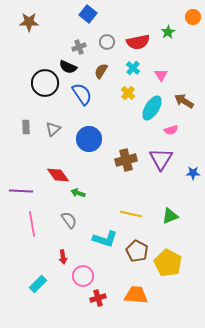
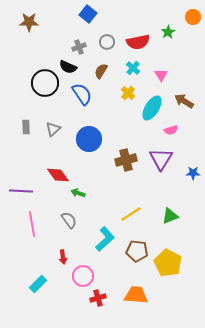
yellow line: rotated 45 degrees counterclockwise
cyan L-shape: rotated 60 degrees counterclockwise
brown pentagon: rotated 20 degrees counterclockwise
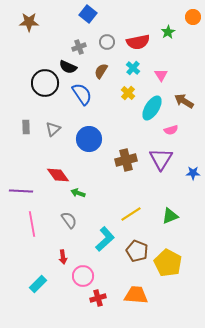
brown pentagon: rotated 15 degrees clockwise
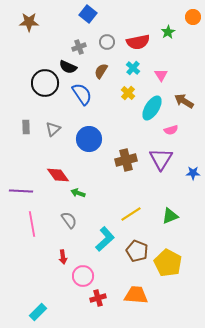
cyan rectangle: moved 28 px down
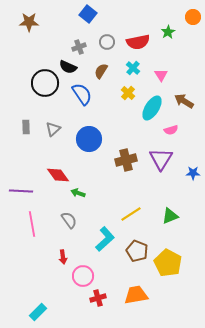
orange trapezoid: rotated 15 degrees counterclockwise
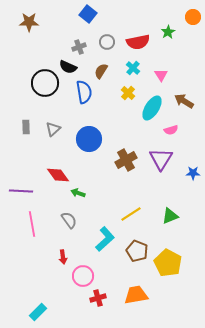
blue semicircle: moved 2 px right, 2 px up; rotated 25 degrees clockwise
brown cross: rotated 15 degrees counterclockwise
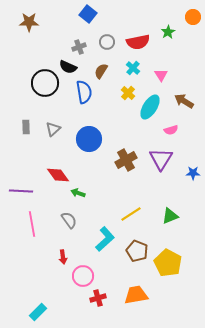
cyan ellipse: moved 2 px left, 1 px up
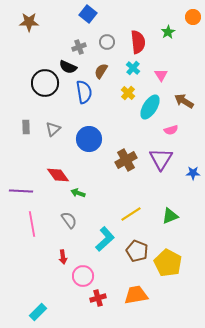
red semicircle: rotated 85 degrees counterclockwise
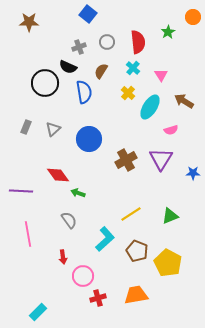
gray rectangle: rotated 24 degrees clockwise
pink line: moved 4 px left, 10 px down
